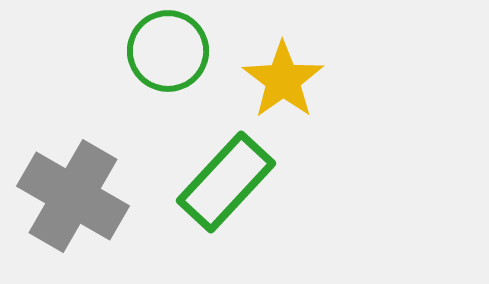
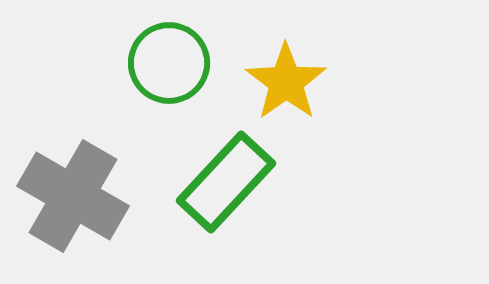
green circle: moved 1 px right, 12 px down
yellow star: moved 3 px right, 2 px down
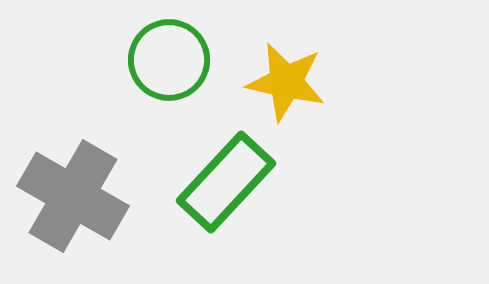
green circle: moved 3 px up
yellow star: rotated 24 degrees counterclockwise
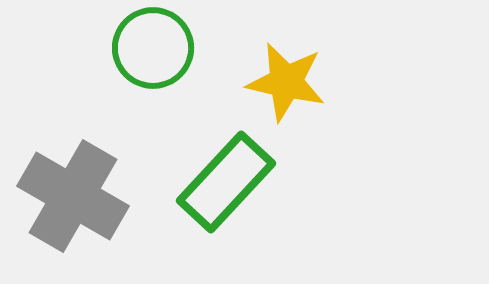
green circle: moved 16 px left, 12 px up
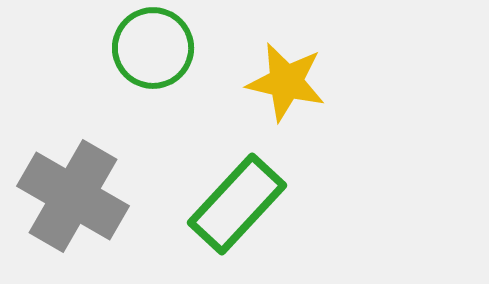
green rectangle: moved 11 px right, 22 px down
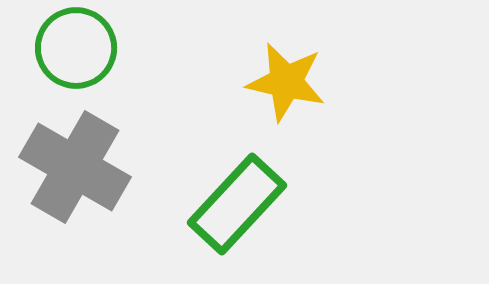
green circle: moved 77 px left
gray cross: moved 2 px right, 29 px up
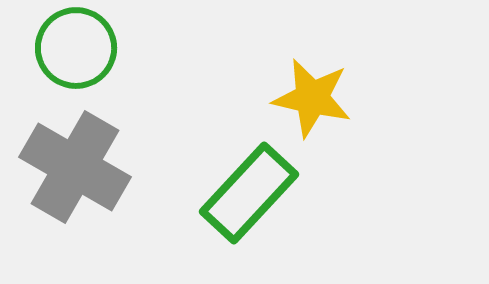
yellow star: moved 26 px right, 16 px down
green rectangle: moved 12 px right, 11 px up
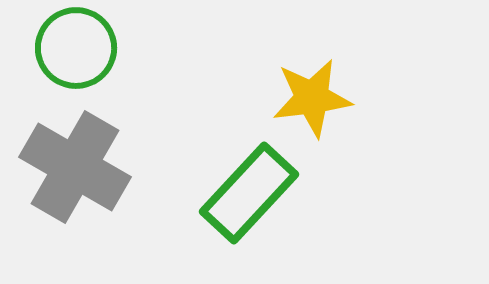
yellow star: rotated 20 degrees counterclockwise
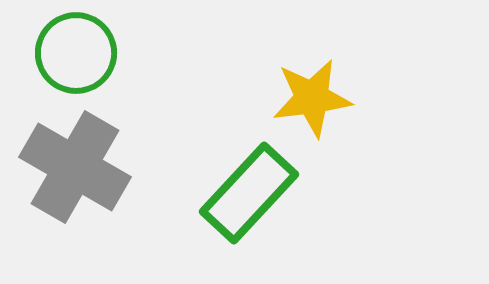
green circle: moved 5 px down
